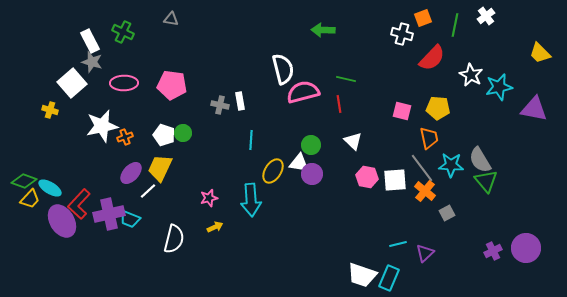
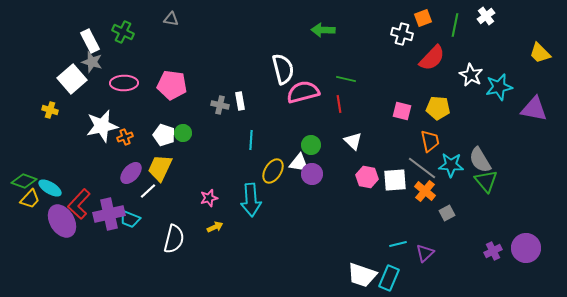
white square at (72, 83): moved 4 px up
orange trapezoid at (429, 138): moved 1 px right, 3 px down
gray line at (422, 168): rotated 16 degrees counterclockwise
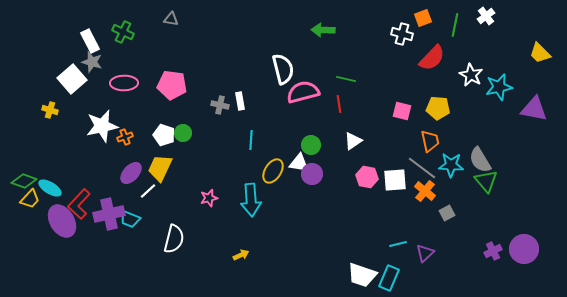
white triangle at (353, 141): rotated 42 degrees clockwise
yellow arrow at (215, 227): moved 26 px right, 28 px down
purple circle at (526, 248): moved 2 px left, 1 px down
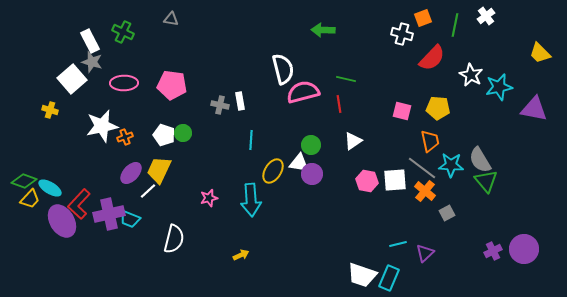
yellow trapezoid at (160, 168): moved 1 px left, 2 px down
pink hexagon at (367, 177): moved 4 px down
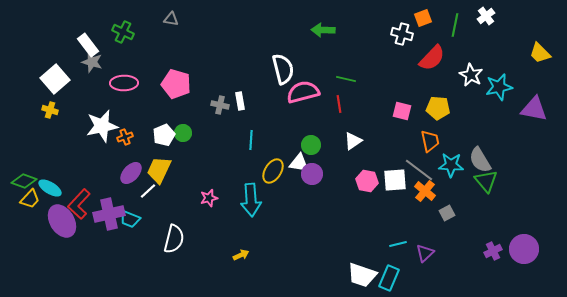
white rectangle at (90, 41): moved 2 px left, 4 px down; rotated 10 degrees counterclockwise
white square at (72, 79): moved 17 px left
pink pentagon at (172, 85): moved 4 px right, 1 px up; rotated 8 degrees clockwise
white pentagon at (164, 135): rotated 30 degrees clockwise
gray line at (422, 168): moved 3 px left, 2 px down
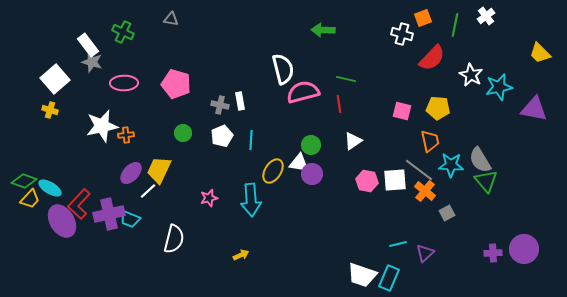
white pentagon at (164, 135): moved 58 px right, 1 px down
orange cross at (125, 137): moved 1 px right, 2 px up; rotated 14 degrees clockwise
purple cross at (493, 251): moved 2 px down; rotated 24 degrees clockwise
